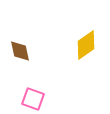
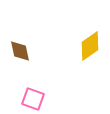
yellow diamond: moved 4 px right, 1 px down
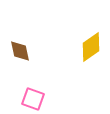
yellow diamond: moved 1 px right, 1 px down
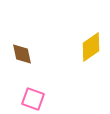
brown diamond: moved 2 px right, 3 px down
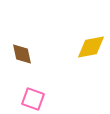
yellow diamond: rotated 24 degrees clockwise
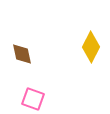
yellow diamond: rotated 52 degrees counterclockwise
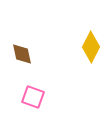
pink square: moved 2 px up
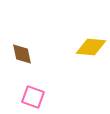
yellow diamond: rotated 68 degrees clockwise
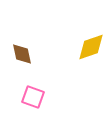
yellow diamond: rotated 24 degrees counterclockwise
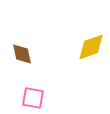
pink square: moved 1 px down; rotated 10 degrees counterclockwise
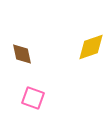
pink square: rotated 10 degrees clockwise
